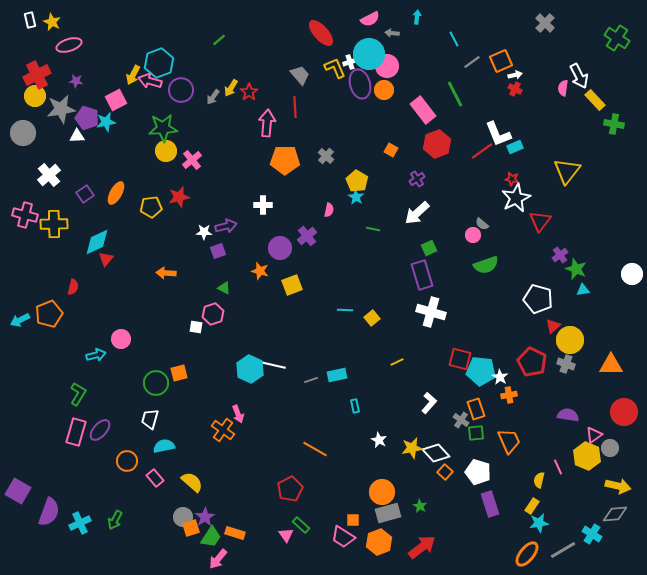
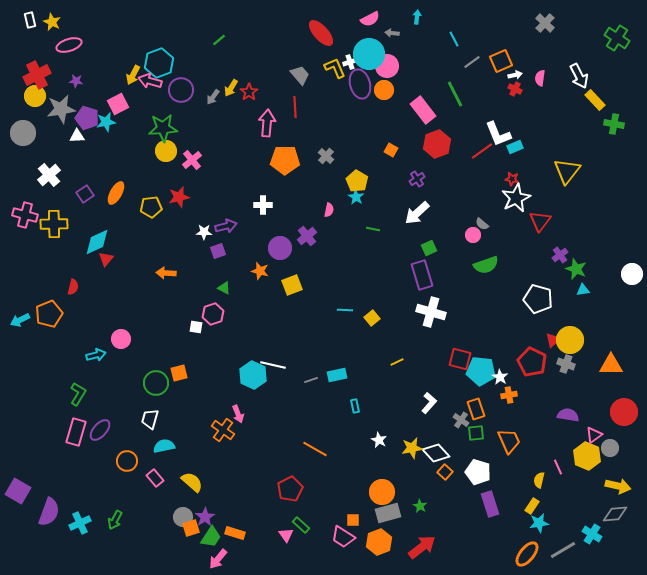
pink semicircle at (563, 88): moved 23 px left, 10 px up
pink square at (116, 100): moved 2 px right, 4 px down
red triangle at (553, 326): moved 14 px down
cyan hexagon at (250, 369): moved 3 px right, 6 px down
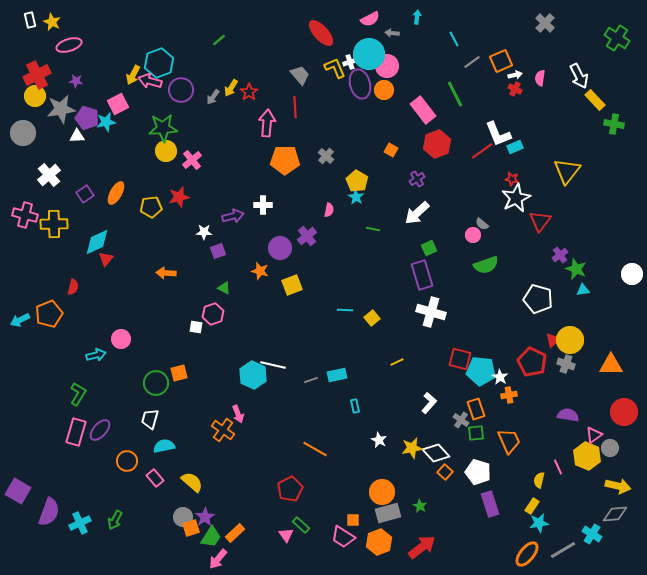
purple arrow at (226, 226): moved 7 px right, 10 px up
orange rectangle at (235, 533): rotated 60 degrees counterclockwise
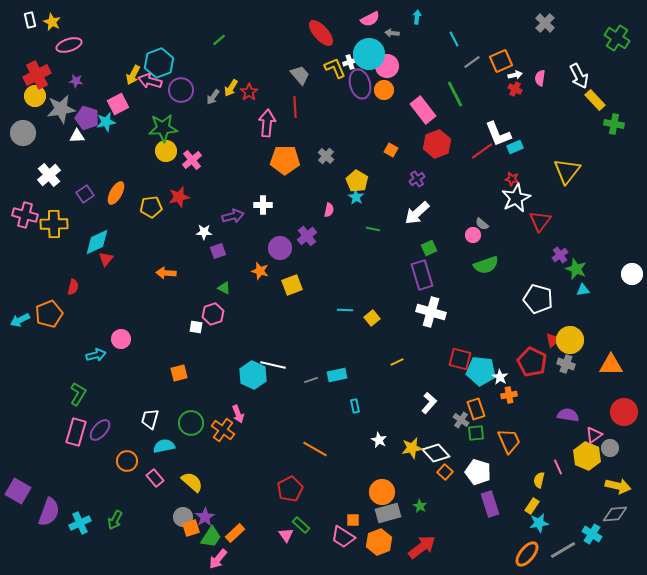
green circle at (156, 383): moved 35 px right, 40 px down
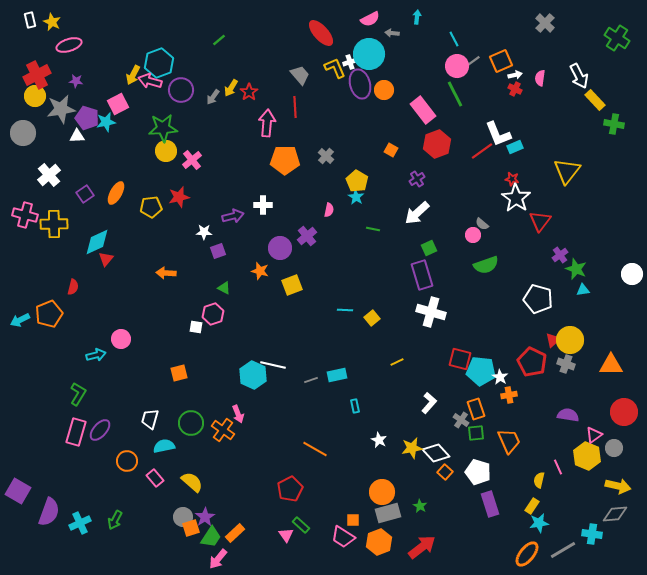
pink circle at (387, 66): moved 70 px right
white star at (516, 198): rotated 12 degrees counterclockwise
gray circle at (610, 448): moved 4 px right
cyan cross at (592, 534): rotated 24 degrees counterclockwise
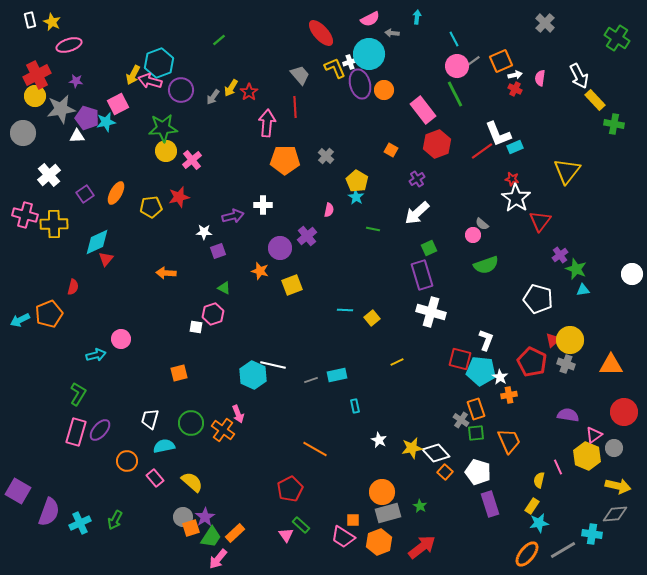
white L-shape at (429, 403): moved 57 px right, 63 px up; rotated 20 degrees counterclockwise
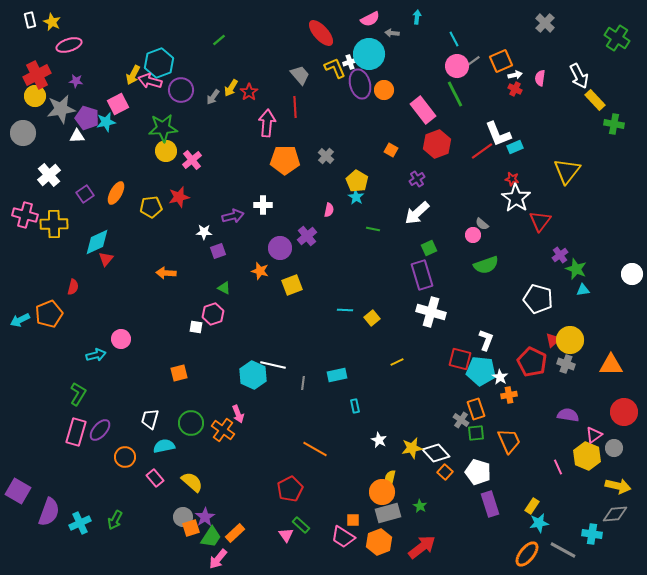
gray line at (311, 380): moved 8 px left, 3 px down; rotated 64 degrees counterclockwise
orange circle at (127, 461): moved 2 px left, 4 px up
yellow semicircle at (539, 480): moved 149 px left, 2 px up
gray line at (563, 550): rotated 60 degrees clockwise
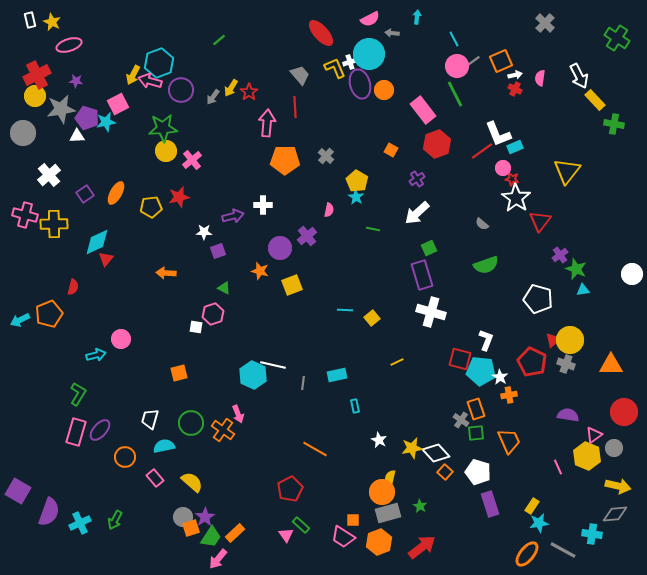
pink circle at (473, 235): moved 30 px right, 67 px up
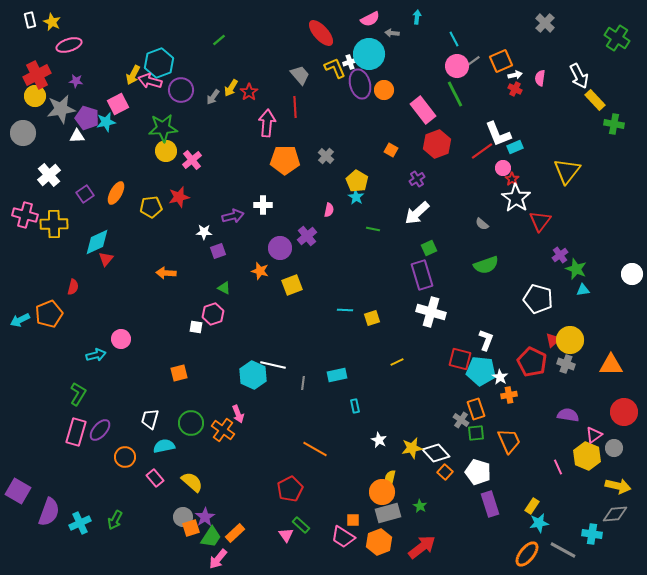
red star at (512, 179): rotated 24 degrees clockwise
yellow square at (372, 318): rotated 21 degrees clockwise
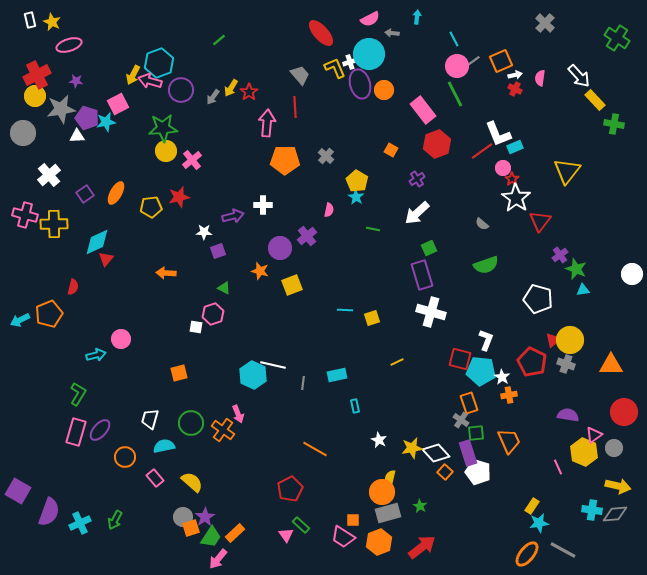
white arrow at (579, 76): rotated 15 degrees counterclockwise
white star at (500, 377): moved 2 px right
orange rectangle at (476, 409): moved 7 px left, 6 px up
yellow hexagon at (587, 456): moved 3 px left, 4 px up
purple rectangle at (490, 504): moved 22 px left, 51 px up
cyan cross at (592, 534): moved 24 px up
